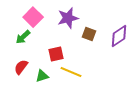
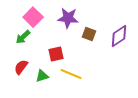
purple star: rotated 20 degrees clockwise
yellow line: moved 2 px down
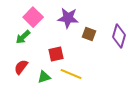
purple diamond: rotated 40 degrees counterclockwise
green triangle: moved 2 px right, 1 px down
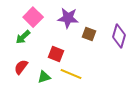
red square: rotated 35 degrees clockwise
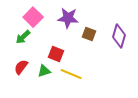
green triangle: moved 6 px up
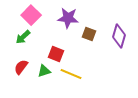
pink square: moved 2 px left, 2 px up
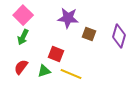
pink square: moved 8 px left
green arrow: rotated 21 degrees counterclockwise
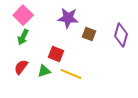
purple diamond: moved 2 px right, 1 px up
